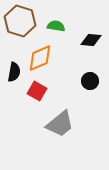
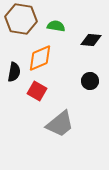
brown hexagon: moved 1 px right, 2 px up; rotated 8 degrees counterclockwise
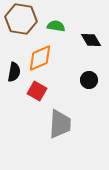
black diamond: rotated 55 degrees clockwise
black circle: moved 1 px left, 1 px up
gray trapezoid: rotated 48 degrees counterclockwise
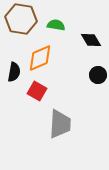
green semicircle: moved 1 px up
black circle: moved 9 px right, 5 px up
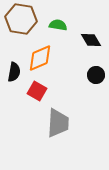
green semicircle: moved 2 px right
black circle: moved 2 px left
gray trapezoid: moved 2 px left, 1 px up
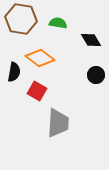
green semicircle: moved 2 px up
orange diamond: rotated 60 degrees clockwise
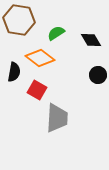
brown hexagon: moved 2 px left, 1 px down
green semicircle: moved 2 px left, 10 px down; rotated 42 degrees counterclockwise
black circle: moved 2 px right
red square: moved 1 px up
gray trapezoid: moved 1 px left, 5 px up
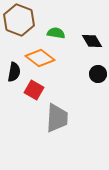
brown hexagon: rotated 12 degrees clockwise
green semicircle: rotated 42 degrees clockwise
black diamond: moved 1 px right, 1 px down
black circle: moved 1 px up
red square: moved 3 px left
